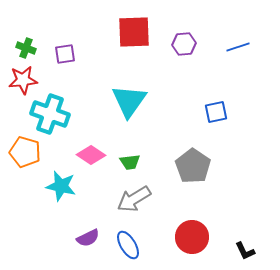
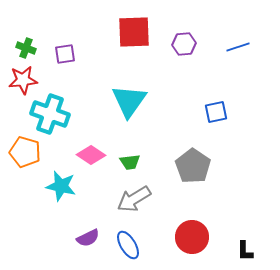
black L-shape: rotated 25 degrees clockwise
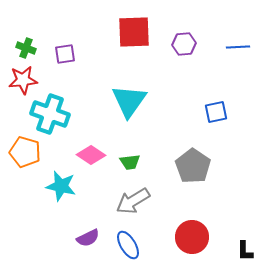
blue line: rotated 15 degrees clockwise
gray arrow: moved 1 px left, 2 px down
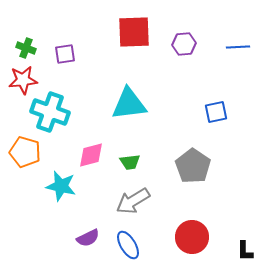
cyan triangle: moved 3 px down; rotated 48 degrees clockwise
cyan cross: moved 2 px up
pink diamond: rotated 48 degrees counterclockwise
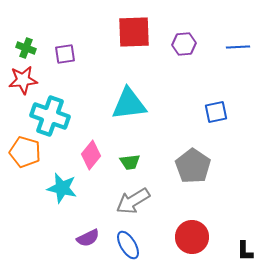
cyan cross: moved 4 px down
pink diamond: rotated 36 degrees counterclockwise
cyan star: moved 1 px right, 2 px down
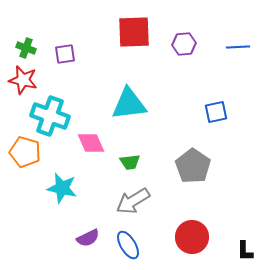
red star: rotated 20 degrees clockwise
pink diamond: moved 12 px up; rotated 64 degrees counterclockwise
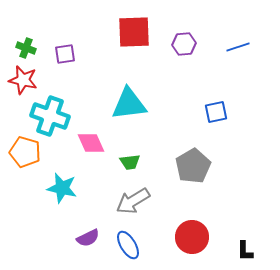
blue line: rotated 15 degrees counterclockwise
gray pentagon: rotated 8 degrees clockwise
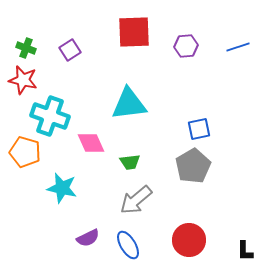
purple hexagon: moved 2 px right, 2 px down
purple square: moved 5 px right, 4 px up; rotated 25 degrees counterclockwise
blue square: moved 17 px left, 17 px down
gray arrow: moved 3 px right, 1 px up; rotated 8 degrees counterclockwise
red circle: moved 3 px left, 3 px down
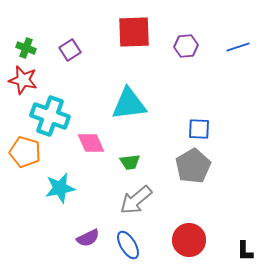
blue square: rotated 15 degrees clockwise
cyan star: moved 2 px left; rotated 24 degrees counterclockwise
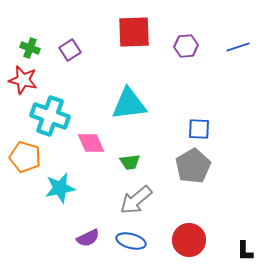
green cross: moved 4 px right
orange pentagon: moved 5 px down
blue ellipse: moved 3 px right, 4 px up; rotated 44 degrees counterclockwise
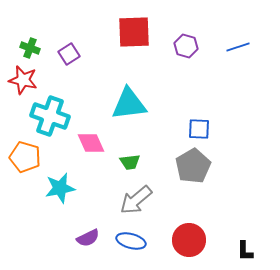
purple hexagon: rotated 20 degrees clockwise
purple square: moved 1 px left, 4 px down
